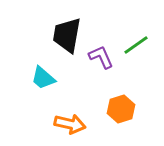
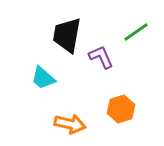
green line: moved 13 px up
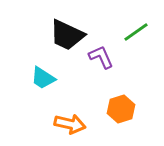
black trapezoid: rotated 75 degrees counterclockwise
cyan trapezoid: rotated 8 degrees counterclockwise
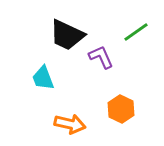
cyan trapezoid: rotated 36 degrees clockwise
orange hexagon: rotated 16 degrees counterclockwise
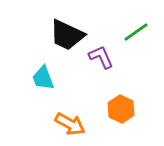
orange arrow: rotated 16 degrees clockwise
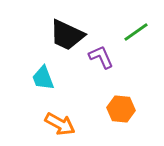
orange hexagon: rotated 20 degrees counterclockwise
orange arrow: moved 10 px left
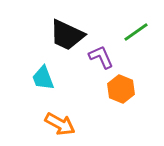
orange hexagon: moved 20 px up; rotated 16 degrees clockwise
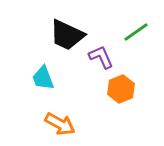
orange hexagon: rotated 16 degrees clockwise
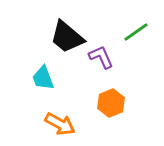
black trapezoid: moved 2 px down; rotated 15 degrees clockwise
orange hexagon: moved 10 px left, 14 px down
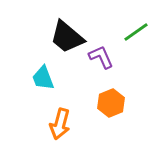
orange arrow: rotated 76 degrees clockwise
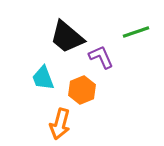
green line: rotated 16 degrees clockwise
orange hexagon: moved 29 px left, 13 px up
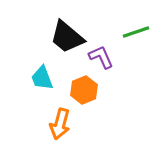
cyan trapezoid: moved 1 px left
orange hexagon: moved 2 px right
